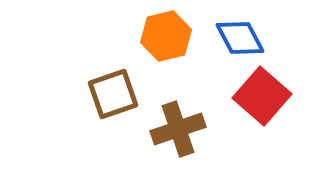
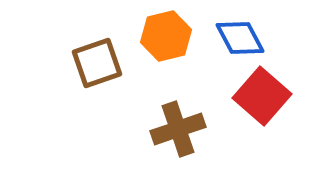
brown square: moved 16 px left, 31 px up
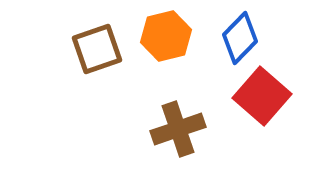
blue diamond: rotated 72 degrees clockwise
brown square: moved 14 px up
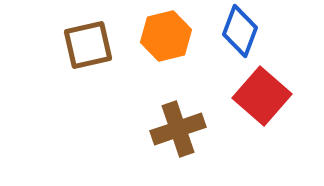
blue diamond: moved 7 px up; rotated 24 degrees counterclockwise
brown square: moved 9 px left, 4 px up; rotated 6 degrees clockwise
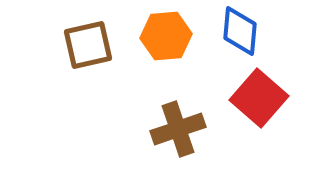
blue diamond: rotated 15 degrees counterclockwise
orange hexagon: rotated 9 degrees clockwise
red square: moved 3 px left, 2 px down
